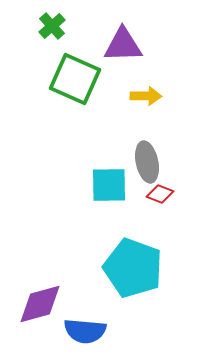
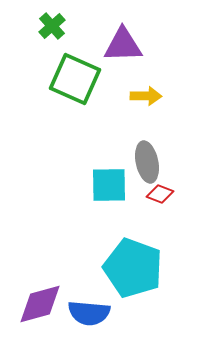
blue semicircle: moved 4 px right, 18 px up
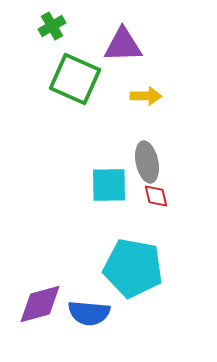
green cross: rotated 12 degrees clockwise
red diamond: moved 4 px left, 2 px down; rotated 56 degrees clockwise
cyan pentagon: rotated 10 degrees counterclockwise
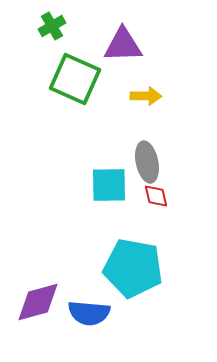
purple diamond: moved 2 px left, 2 px up
